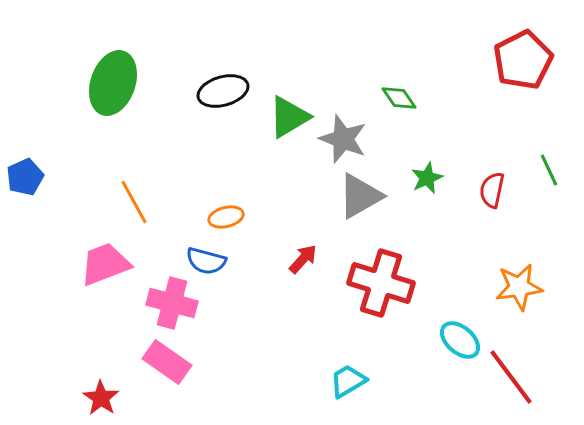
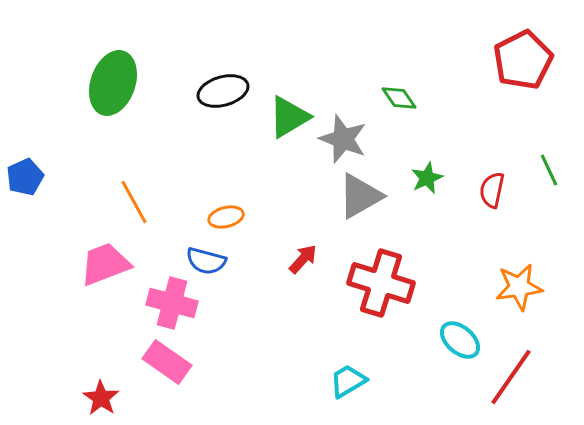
red line: rotated 72 degrees clockwise
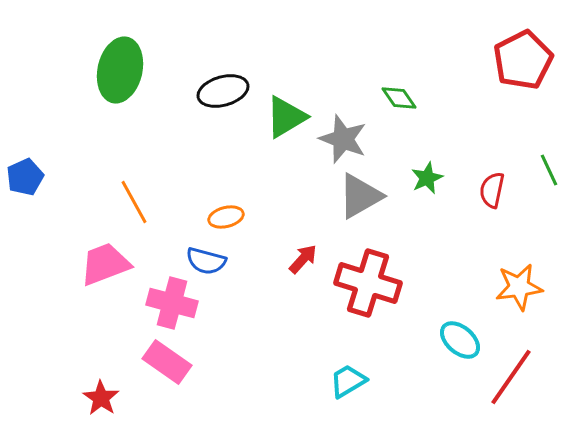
green ellipse: moved 7 px right, 13 px up; rotated 6 degrees counterclockwise
green triangle: moved 3 px left
red cross: moved 13 px left
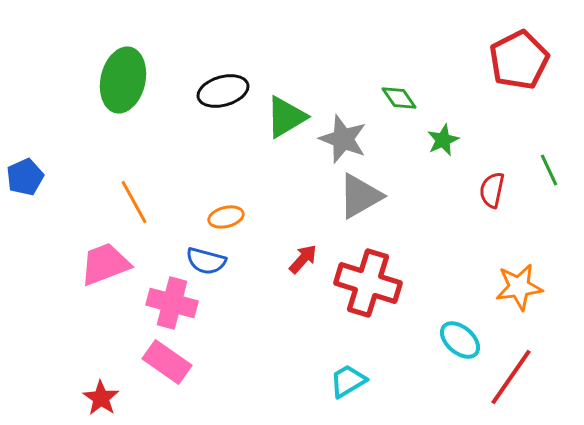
red pentagon: moved 4 px left
green ellipse: moved 3 px right, 10 px down
green star: moved 16 px right, 38 px up
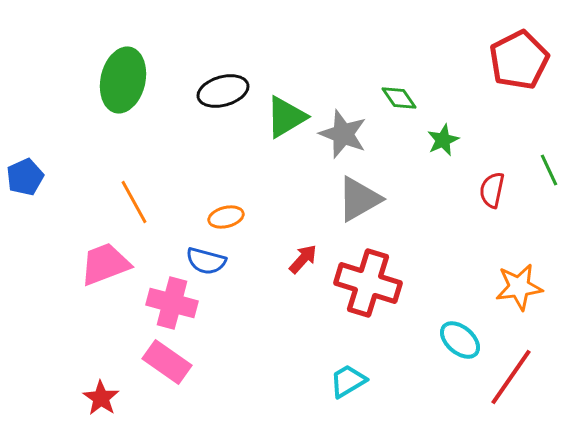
gray star: moved 5 px up
gray triangle: moved 1 px left, 3 px down
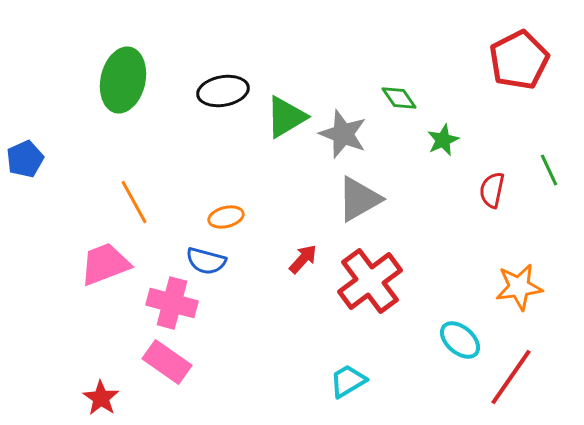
black ellipse: rotated 6 degrees clockwise
blue pentagon: moved 18 px up
red cross: moved 2 px right, 2 px up; rotated 36 degrees clockwise
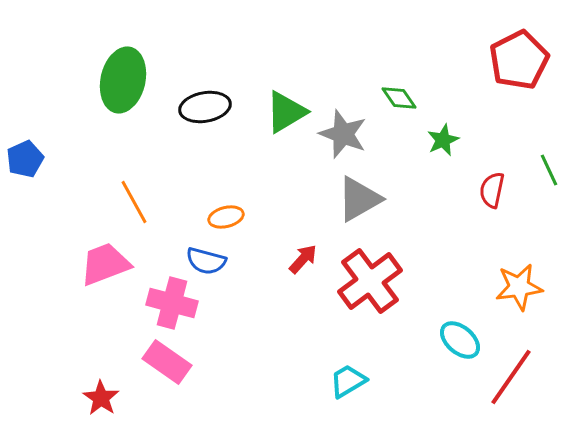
black ellipse: moved 18 px left, 16 px down
green triangle: moved 5 px up
